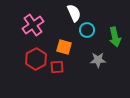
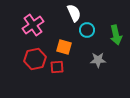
green arrow: moved 1 px right, 2 px up
red hexagon: moved 1 px left; rotated 15 degrees clockwise
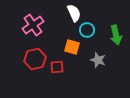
orange square: moved 8 px right
gray star: rotated 21 degrees clockwise
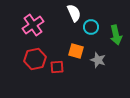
cyan circle: moved 4 px right, 3 px up
orange square: moved 4 px right, 4 px down
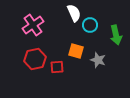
cyan circle: moved 1 px left, 2 px up
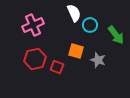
pink cross: rotated 10 degrees clockwise
green arrow: rotated 24 degrees counterclockwise
red square: rotated 24 degrees clockwise
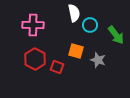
white semicircle: rotated 12 degrees clockwise
pink cross: rotated 25 degrees clockwise
red hexagon: rotated 20 degrees counterclockwise
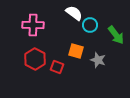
white semicircle: rotated 42 degrees counterclockwise
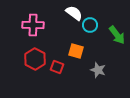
green arrow: moved 1 px right
gray star: moved 10 px down
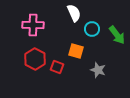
white semicircle: rotated 30 degrees clockwise
cyan circle: moved 2 px right, 4 px down
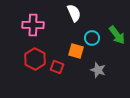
cyan circle: moved 9 px down
